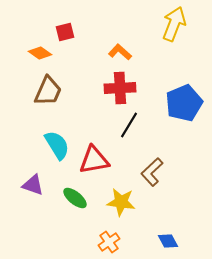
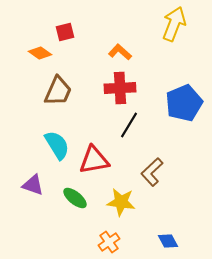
brown trapezoid: moved 10 px right
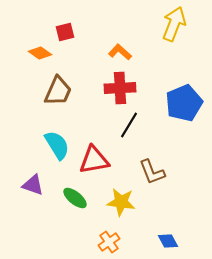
brown L-shape: rotated 68 degrees counterclockwise
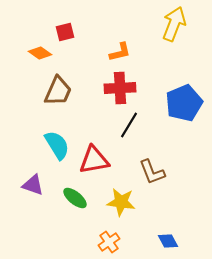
orange L-shape: rotated 125 degrees clockwise
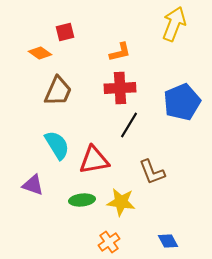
blue pentagon: moved 2 px left, 1 px up
green ellipse: moved 7 px right, 2 px down; rotated 45 degrees counterclockwise
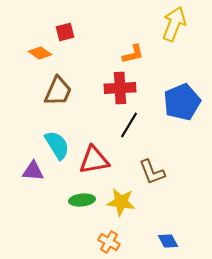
orange L-shape: moved 13 px right, 2 px down
purple triangle: moved 14 px up; rotated 15 degrees counterclockwise
orange cross: rotated 25 degrees counterclockwise
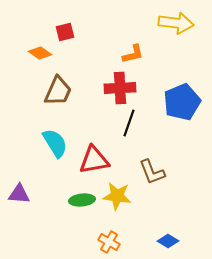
yellow arrow: moved 2 px right, 1 px up; rotated 76 degrees clockwise
black line: moved 2 px up; rotated 12 degrees counterclockwise
cyan semicircle: moved 2 px left, 2 px up
purple triangle: moved 14 px left, 23 px down
yellow star: moved 4 px left, 6 px up
blue diamond: rotated 30 degrees counterclockwise
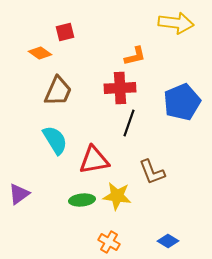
orange L-shape: moved 2 px right, 2 px down
cyan semicircle: moved 3 px up
purple triangle: rotated 40 degrees counterclockwise
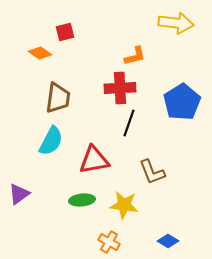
brown trapezoid: moved 7 px down; rotated 16 degrees counterclockwise
blue pentagon: rotated 9 degrees counterclockwise
cyan semicircle: moved 4 px left, 1 px down; rotated 60 degrees clockwise
yellow star: moved 7 px right, 9 px down
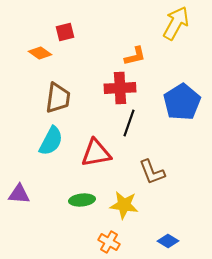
yellow arrow: rotated 68 degrees counterclockwise
red triangle: moved 2 px right, 7 px up
purple triangle: rotated 40 degrees clockwise
